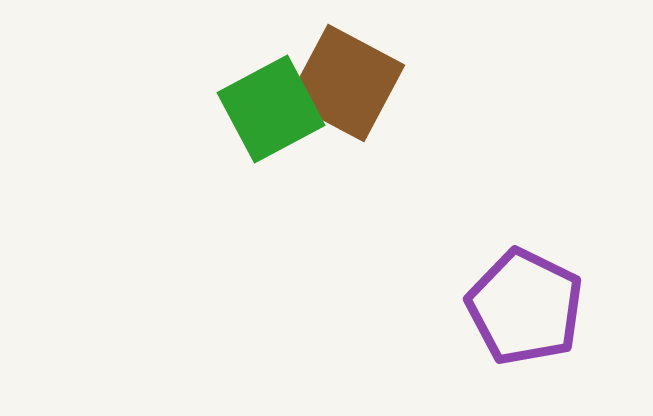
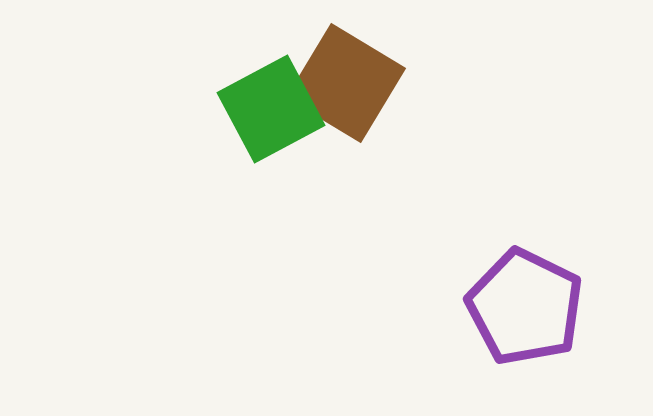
brown square: rotated 3 degrees clockwise
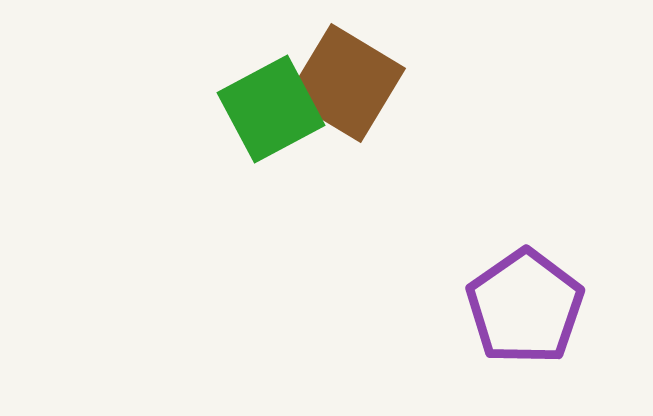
purple pentagon: rotated 11 degrees clockwise
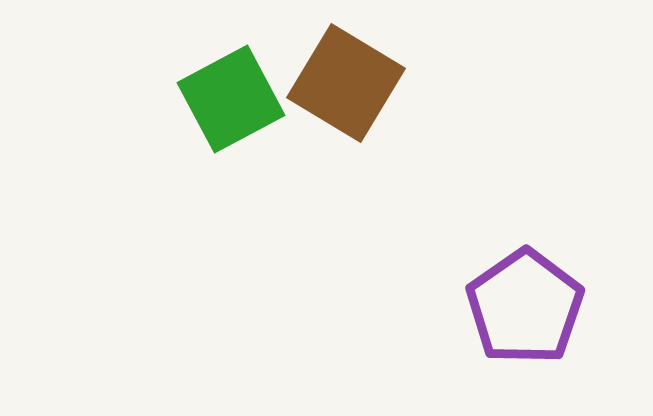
green square: moved 40 px left, 10 px up
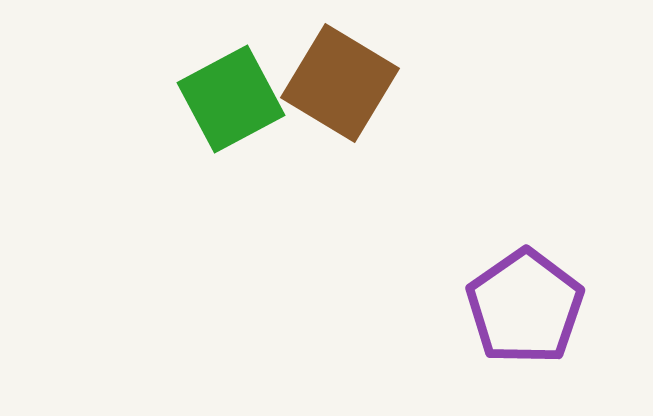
brown square: moved 6 px left
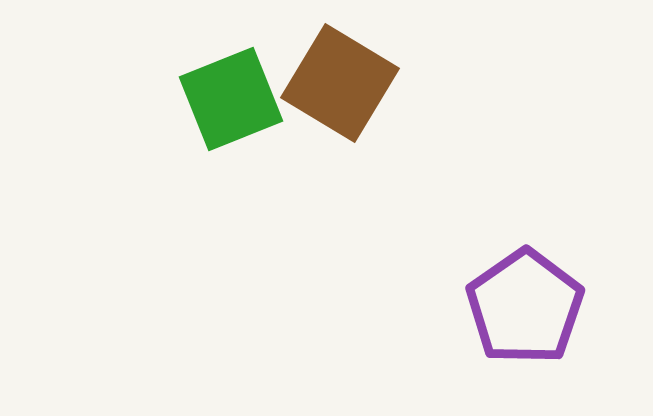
green square: rotated 6 degrees clockwise
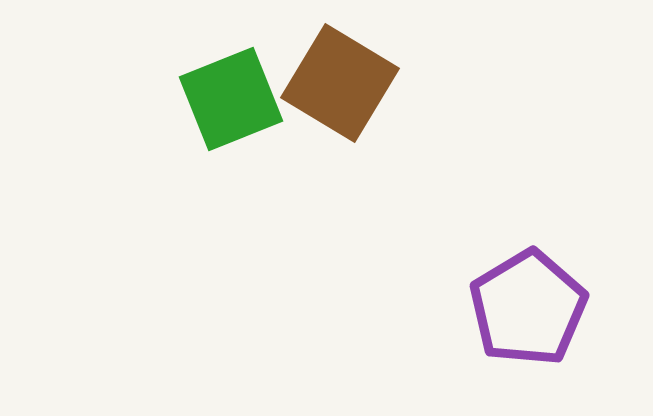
purple pentagon: moved 3 px right, 1 px down; rotated 4 degrees clockwise
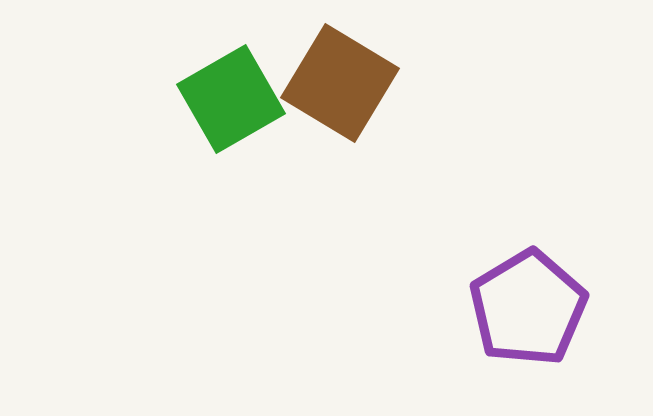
green square: rotated 8 degrees counterclockwise
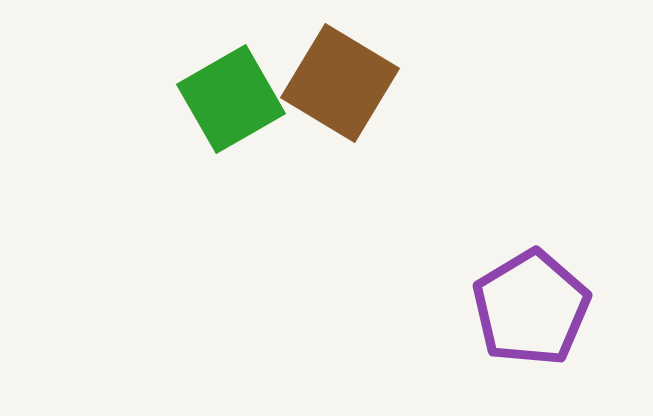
purple pentagon: moved 3 px right
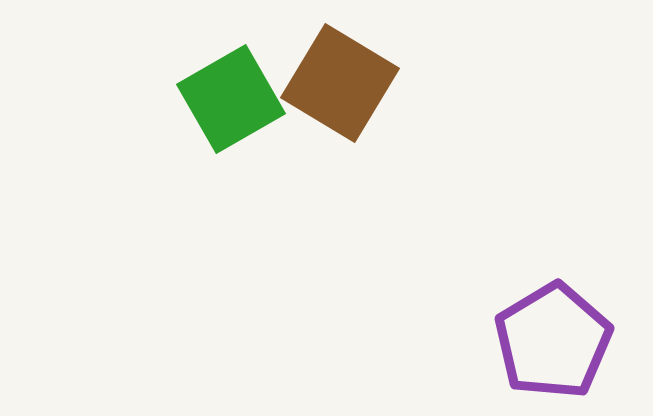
purple pentagon: moved 22 px right, 33 px down
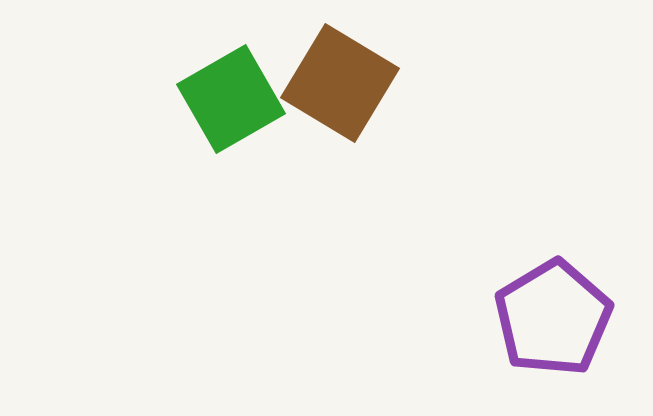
purple pentagon: moved 23 px up
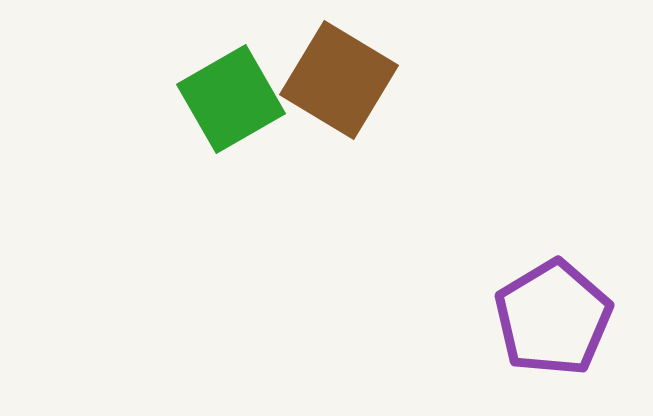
brown square: moved 1 px left, 3 px up
